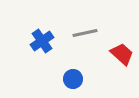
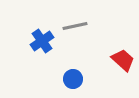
gray line: moved 10 px left, 7 px up
red trapezoid: moved 1 px right, 6 px down
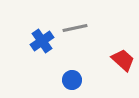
gray line: moved 2 px down
blue circle: moved 1 px left, 1 px down
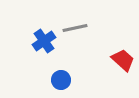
blue cross: moved 2 px right
blue circle: moved 11 px left
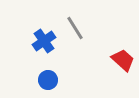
gray line: rotated 70 degrees clockwise
blue circle: moved 13 px left
